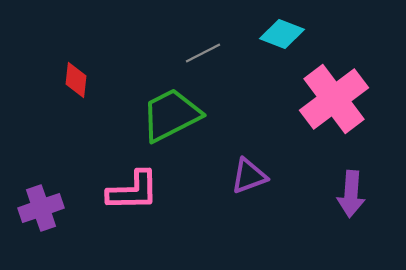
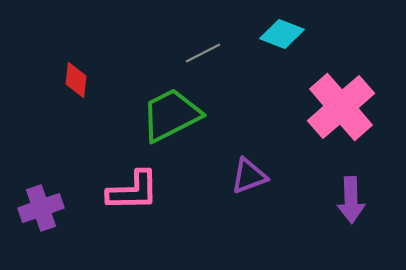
pink cross: moved 7 px right, 8 px down; rotated 4 degrees counterclockwise
purple arrow: moved 6 px down; rotated 6 degrees counterclockwise
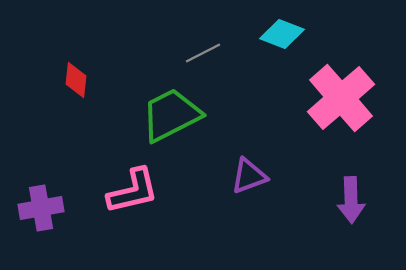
pink cross: moved 9 px up
pink L-shape: rotated 12 degrees counterclockwise
purple cross: rotated 9 degrees clockwise
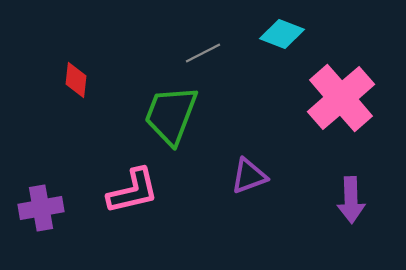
green trapezoid: rotated 42 degrees counterclockwise
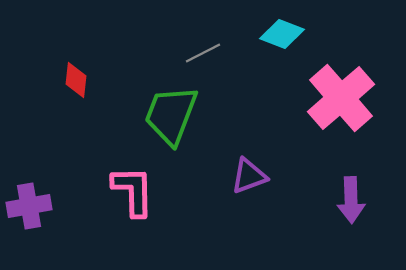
pink L-shape: rotated 78 degrees counterclockwise
purple cross: moved 12 px left, 2 px up
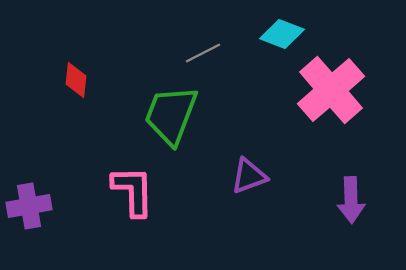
pink cross: moved 10 px left, 8 px up
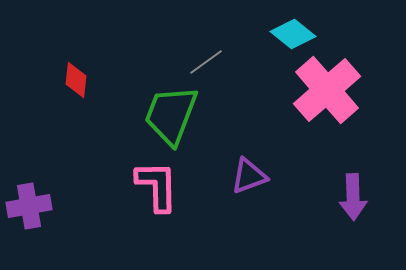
cyan diamond: moved 11 px right; rotated 18 degrees clockwise
gray line: moved 3 px right, 9 px down; rotated 9 degrees counterclockwise
pink cross: moved 4 px left
pink L-shape: moved 24 px right, 5 px up
purple arrow: moved 2 px right, 3 px up
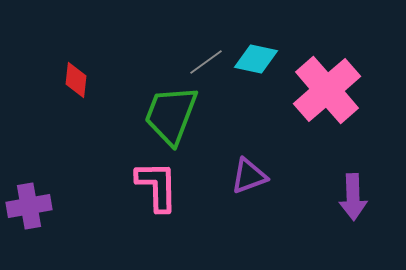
cyan diamond: moved 37 px left, 25 px down; rotated 27 degrees counterclockwise
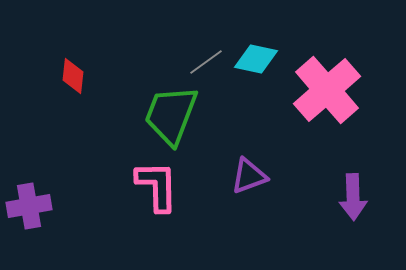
red diamond: moved 3 px left, 4 px up
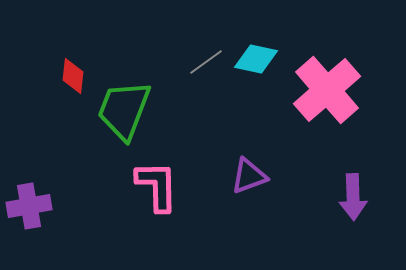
green trapezoid: moved 47 px left, 5 px up
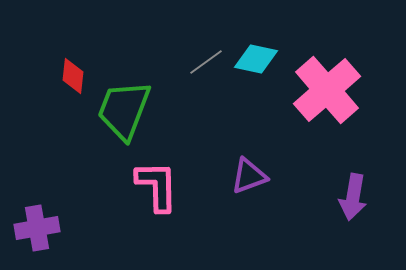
purple arrow: rotated 12 degrees clockwise
purple cross: moved 8 px right, 22 px down
